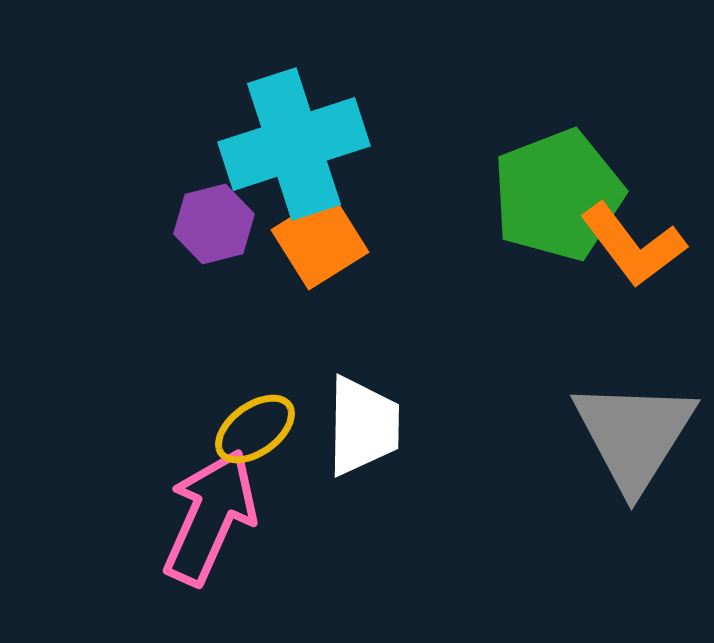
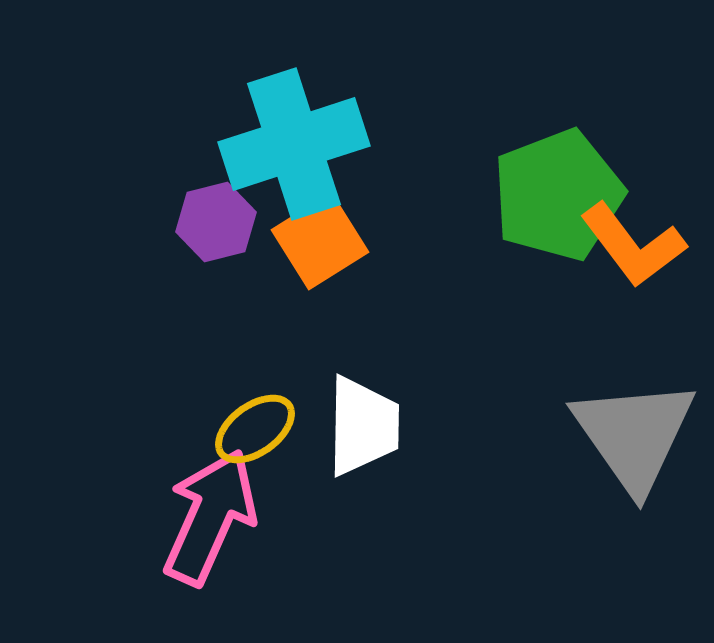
purple hexagon: moved 2 px right, 2 px up
gray triangle: rotated 7 degrees counterclockwise
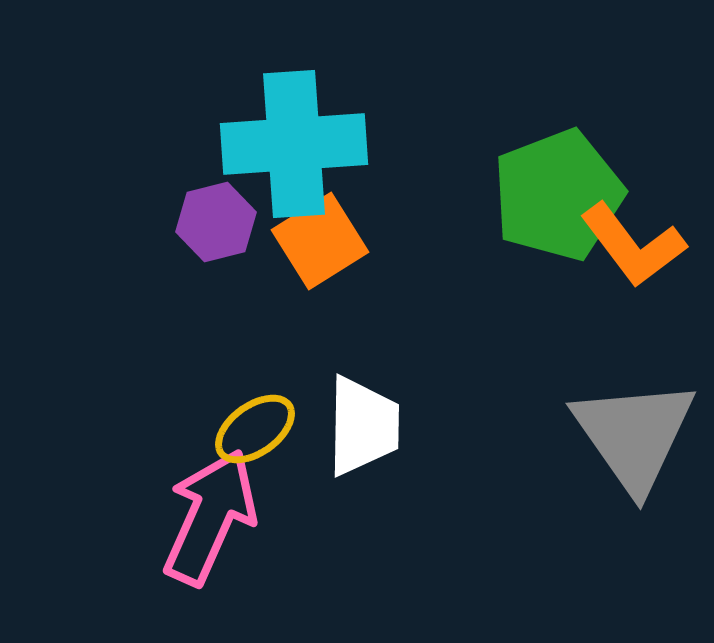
cyan cross: rotated 14 degrees clockwise
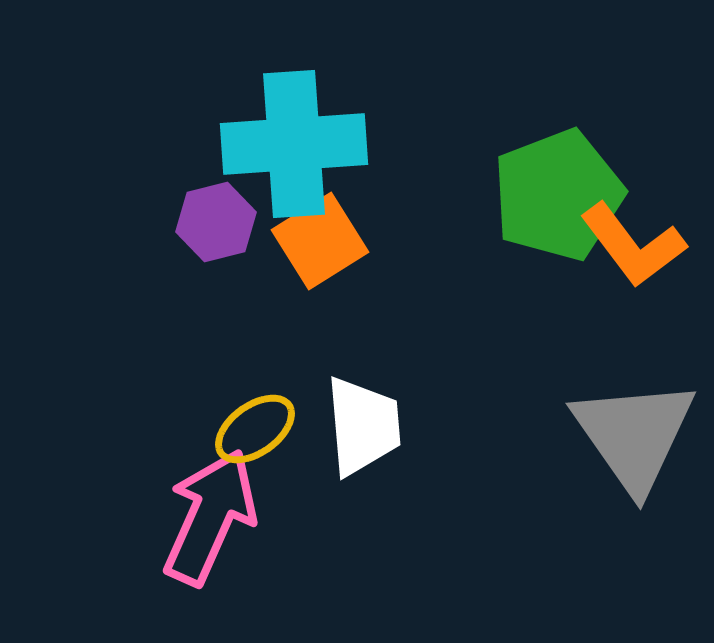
white trapezoid: rotated 6 degrees counterclockwise
